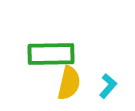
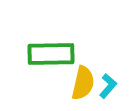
yellow semicircle: moved 14 px right
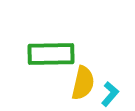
cyan L-shape: moved 2 px right, 8 px down
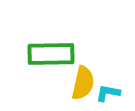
cyan L-shape: moved 2 px left, 1 px up; rotated 120 degrees counterclockwise
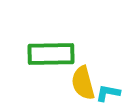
yellow semicircle: rotated 152 degrees clockwise
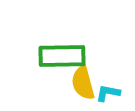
green rectangle: moved 11 px right, 2 px down
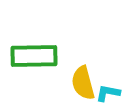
green rectangle: moved 28 px left
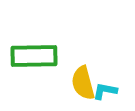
cyan L-shape: moved 3 px left, 2 px up
